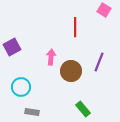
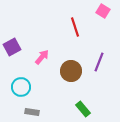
pink square: moved 1 px left, 1 px down
red line: rotated 18 degrees counterclockwise
pink arrow: moved 9 px left; rotated 35 degrees clockwise
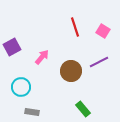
pink square: moved 20 px down
purple line: rotated 42 degrees clockwise
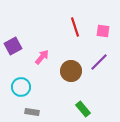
pink square: rotated 24 degrees counterclockwise
purple square: moved 1 px right, 1 px up
purple line: rotated 18 degrees counterclockwise
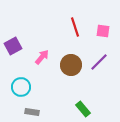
brown circle: moved 6 px up
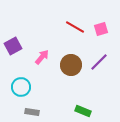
red line: rotated 42 degrees counterclockwise
pink square: moved 2 px left, 2 px up; rotated 24 degrees counterclockwise
green rectangle: moved 2 px down; rotated 28 degrees counterclockwise
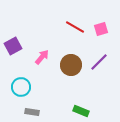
green rectangle: moved 2 px left
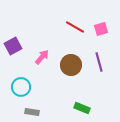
purple line: rotated 60 degrees counterclockwise
green rectangle: moved 1 px right, 3 px up
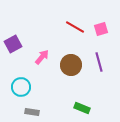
purple square: moved 2 px up
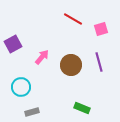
red line: moved 2 px left, 8 px up
gray rectangle: rotated 24 degrees counterclockwise
